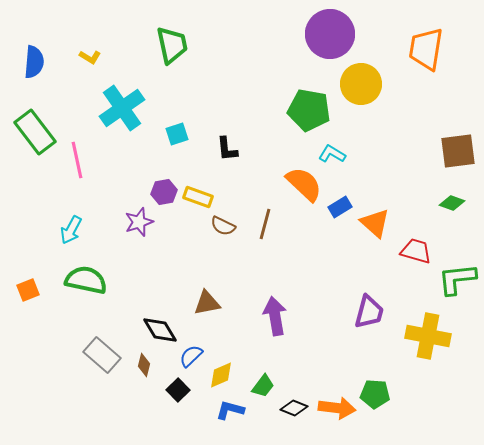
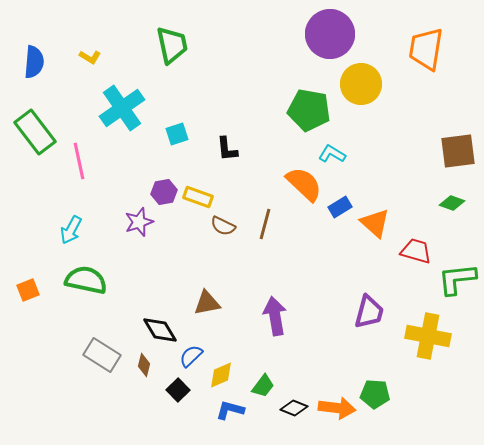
pink line at (77, 160): moved 2 px right, 1 px down
gray rectangle at (102, 355): rotated 9 degrees counterclockwise
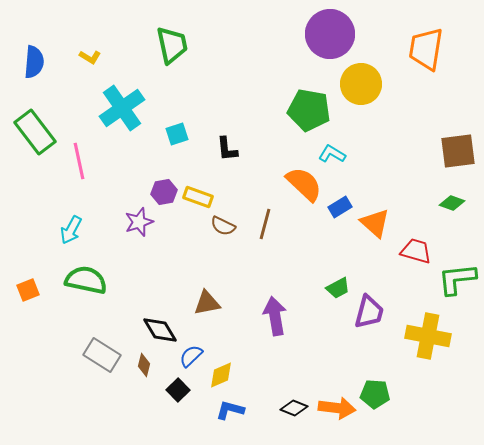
green trapezoid at (263, 386): moved 75 px right, 98 px up; rotated 25 degrees clockwise
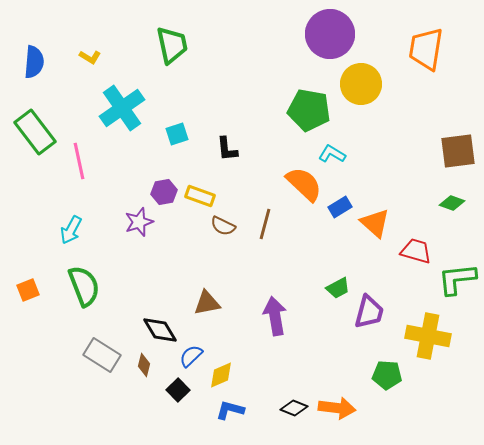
yellow rectangle at (198, 197): moved 2 px right, 1 px up
green semicircle at (86, 280): moved 2 px left, 6 px down; rotated 57 degrees clockwise
green pentagon at (375, 394): moved 12 px right, 19 px up
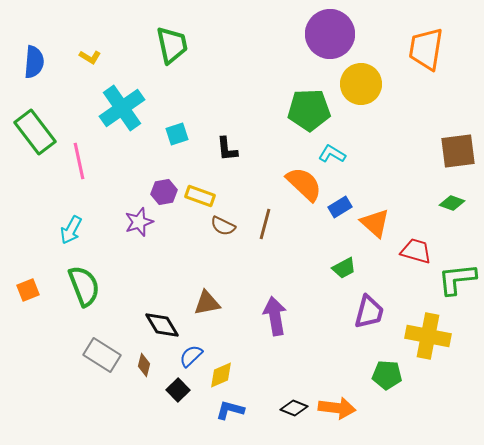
green pentagon at (309, 110): rotated 12 degrees counterclockwise
green trapezoid at (338, 288): moved 6 px right, 20 px up
black diamond at (160, 330): moved 2 px right, 5 px up
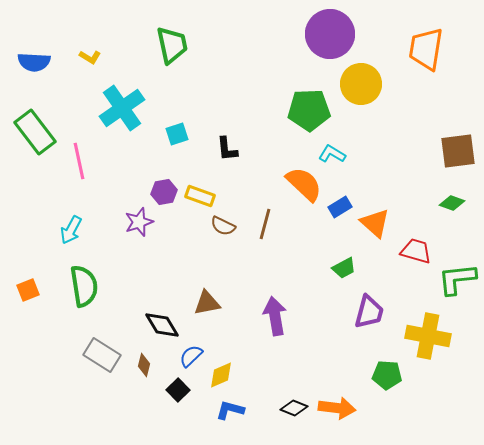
blue semicircle at (34, 62): rotated 88 degrees clockwise
green semicircle at (84, 286): rotated 12 degrees clockwise
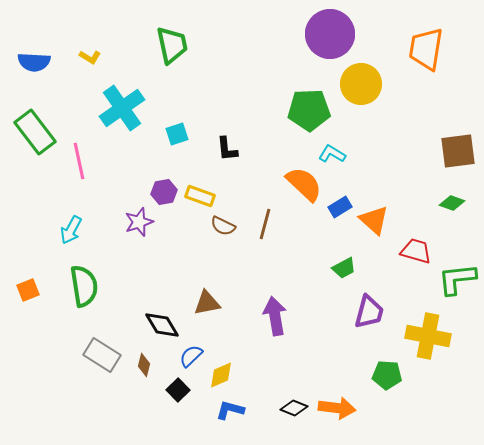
orange triangle at (375, 223): moved 1 px left, 3 px up
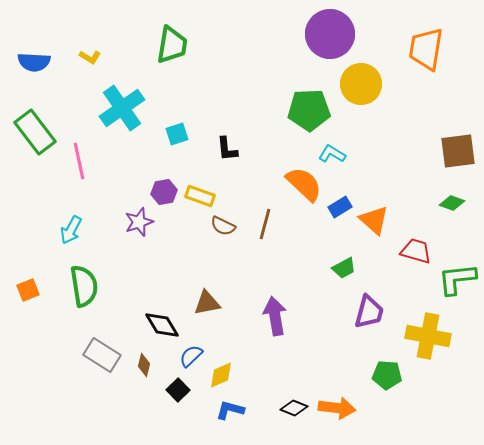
green trapezoid at (172, 45): rotated 21 degrees clockwise
